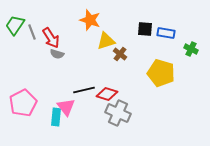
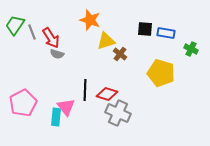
black line: moved 1 px right; rotated 75 degrees counterclockwise
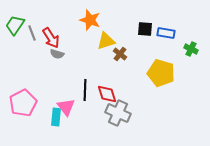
gray line: moved 1 px down
red diamond: rotated 55 degrees clockwise
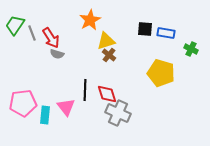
orange star: rotated 25 degrees clockwise
brown cross: moved 11 px left, 1 px down
pink pentagon: rotated 20 degrees clockwise
cyan rectangle: moved 11 px left, 2 px up
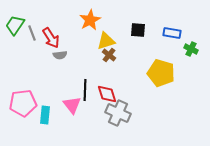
black square: moved 7 px left, 1 px down
blue rectangle: moved 6 px right
gray semicircle: moved 3 px right, 1 px down; rotated 24 degrees counterclockwise
pink triangle: moved 6 px right, 2 px up
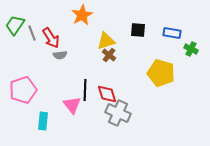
orange star: moved 8 px left, 5 px up
pink pentagon: moved 13 px up; rotated 12 degrees counterclockwise
cyan rectangle: moved 2 px left, 6 px down
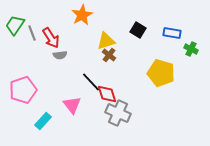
black square: rotated 28 degrees clockwise
black line: moved 6 px right, 8 px up; rotated 45 degrees counterclockwise
cyan rectangle: rotated 36 degrees clockwise
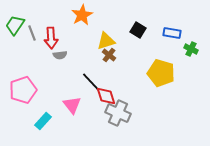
red arrow: rotated 30 degrees clockwise
red diamond: moved 1 px left, 2 px down
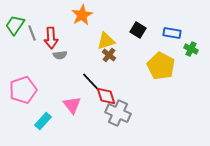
yellow pentagon: moved 7 px up; rotated 12 degrees clockwise
